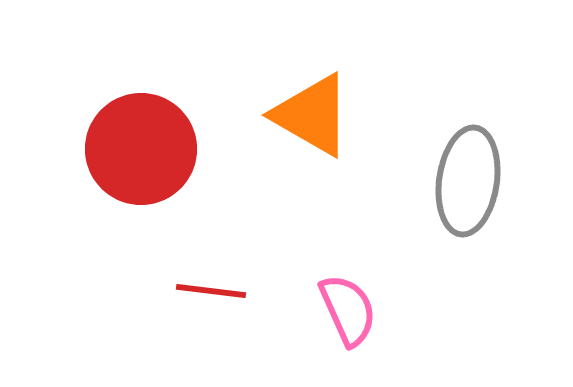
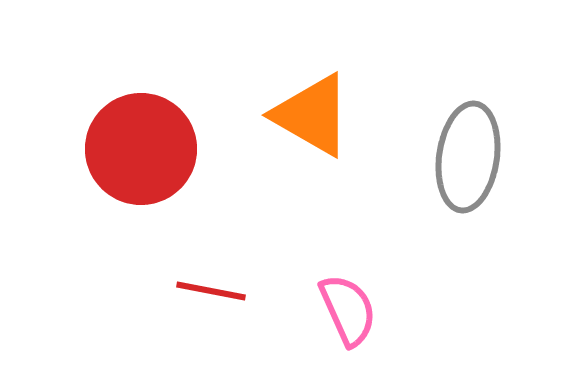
gray ellipse: moved 24 px up
red line: rotated 4 degrees clockwise
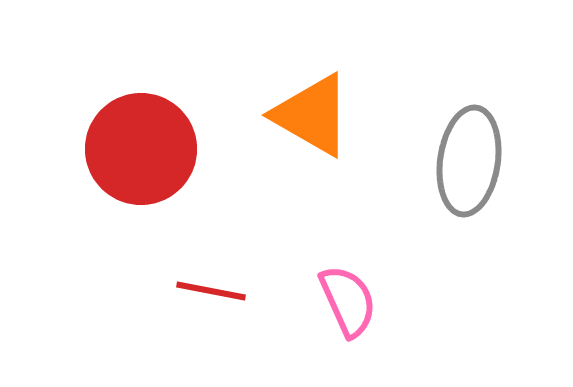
gray ellipse: moved 1 px right, 4 px down
pink semicircle: moved 9 px up
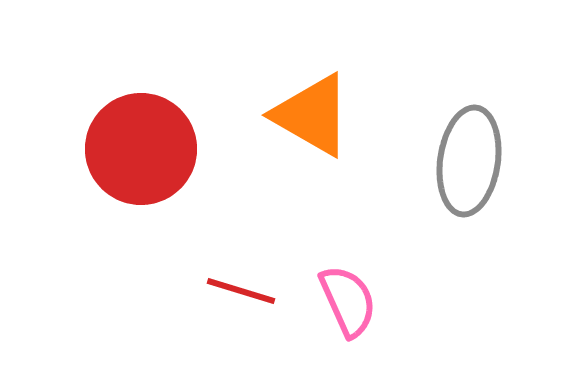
red line: moved 30 px right; rotated 6 degrees clockwise
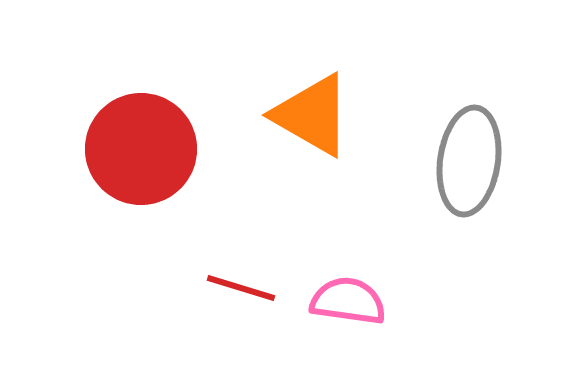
red line: moved 3 px up
pink semicircle: rotated 58 degrees counterclockwise
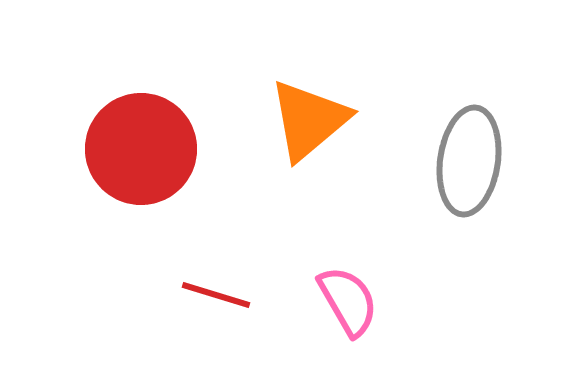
orange triangle: moved 3 px left, 5 px down; rotated 50 degrees clockwise
red line: moved 25 px left, 7 px down
pink semicircle: rotated 52 degrees clockwise
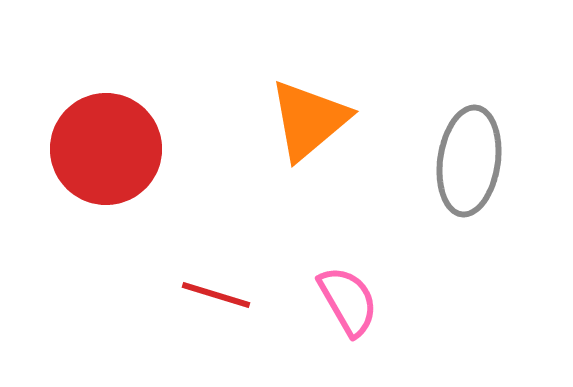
red circle: moved 35 px left
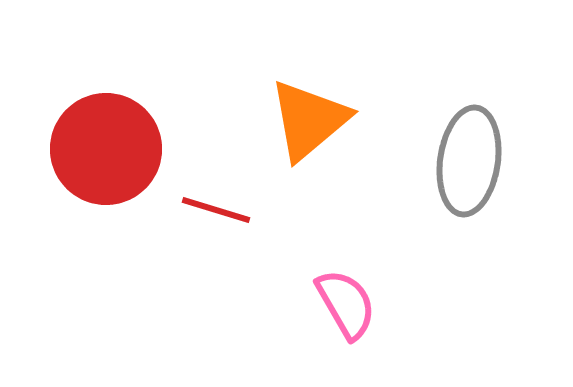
red line: moved 85 px up
pink semicircle: moved 2 px left, 3 px down
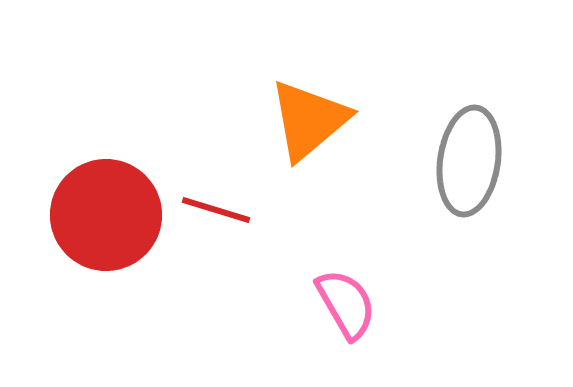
red circle: moved 66 px down
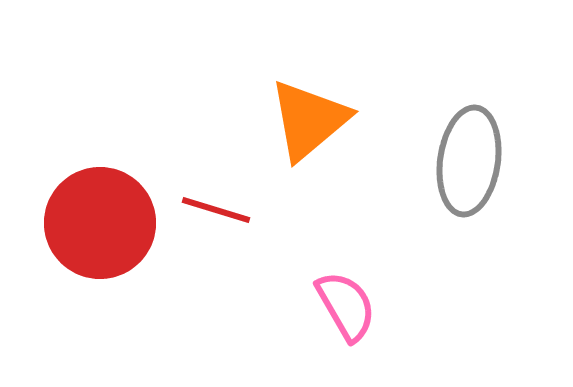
red circle: moved 6 px left, 8 px down
pink semicircle: moved 2 px down
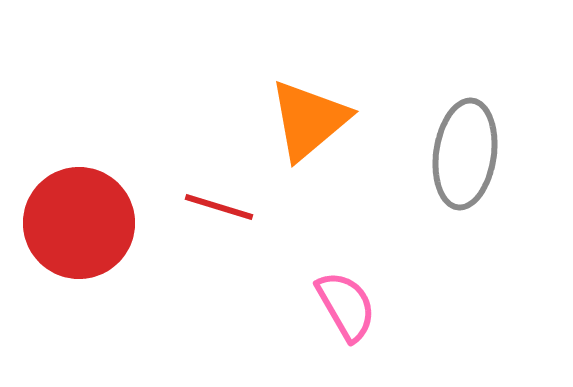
gray ellipse: moved 4 px left, 7 px up
red line: moved 3 px right, 3 px up
red circle: moved 21 px left
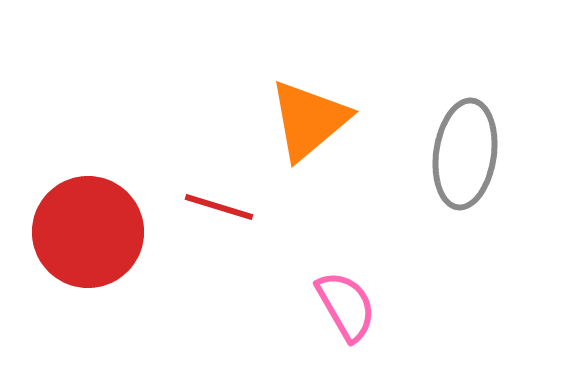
red circle: moved 9 px right, 9 px down
